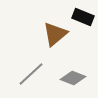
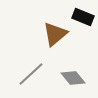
gray diamond: rotated 30 degrees clockwise
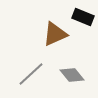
brown triangle: rotated 16 degrees clockwise
gray diamond: moved 1 px left, 3 px up
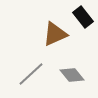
black rectangle: rotated 30 degrees clockwise
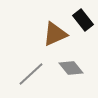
black rectangle: moved 3 px down
gray diamond: moved 1 px left, 7 px up
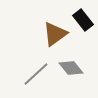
brown triangle: rotated 12 degrees counterclockwise
gray line: moved 5 px right
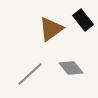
brown triangle: moved 4 px left, 5 px up
gray line: moved 6 px left
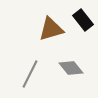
brown triangle: rotated 20 degrees clockwise
gray line: rotated 20 degrees counterclockwise
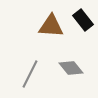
brown triangle: moved 3 px up; rotated 20 degrees clockwise
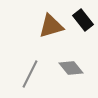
brown triangle: rotated 20 degrees counterclockwise
